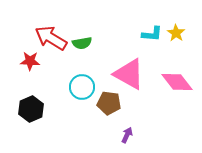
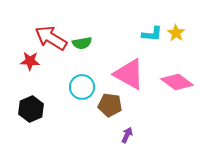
pink diamond: rotated 16 degrees counterclockwise
brown pentagon: moved 1 px right, 2 px down
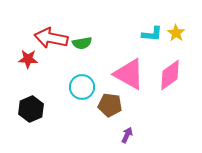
red arrow: rotated 20 degrees counterclockwise
red star: moved 2 px left, 2 px up
pink diamond: moved 7 px left, 7 px up; rotated 72 degrees counterclockwise
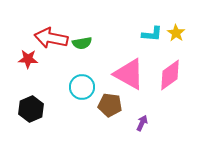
purple arrow: moved 15 px right, 12 px up
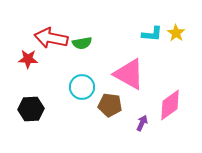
pink diamond: moved 30 px down
black hexagon: rotated 20 degrees clockwise
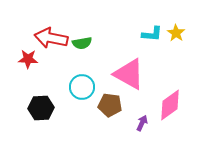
black hexagon: moved 10 px right, 1 px up
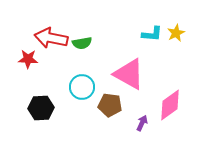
yellow star: rotated 12 degrees clockwise
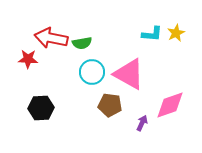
cyan circle: moved 10 px right, 15 px up
pink diamond: rotated 16 degrees clockwise
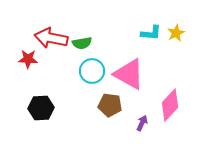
cyan L-shape: moved 1 px left, 1 px up
cyan circle: moved 1 px up
pink diamond: rotated 28 degrees counterclockwise
